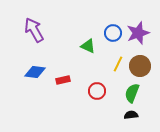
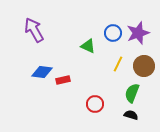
brown circle: moved 4 px right
blue diamond: moved 7 px right
red circle: moved 2 px left, 13 px down
black semicircle: rotated 24 degrees clockwise
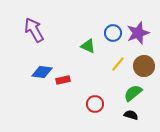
yellow line: rotated 14 degrees clockwise
green semicircle: moved 1 px right; rotated 30 degrees clockwise
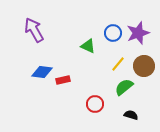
green semicircle: moved 9 px left, 6 px up
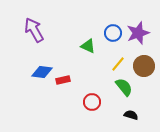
green semicircle: rotated 90 degrees clockwise
red circle: moved 3 px left, 2 px up
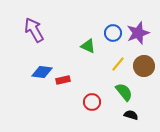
green semicircle: moved 5 px down
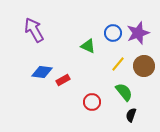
red rectangle: rotated 16 degrees counterclockwise
black semicircle: rotated 88 degrees counterclockwise
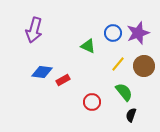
purple arrow: rotated 135 degrees counterclockwise
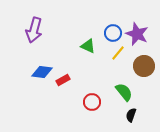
purple star: moved 1 px left, 1 px down; rotated 30 degrees counterclockwise
yellow line: moved 11 px up
